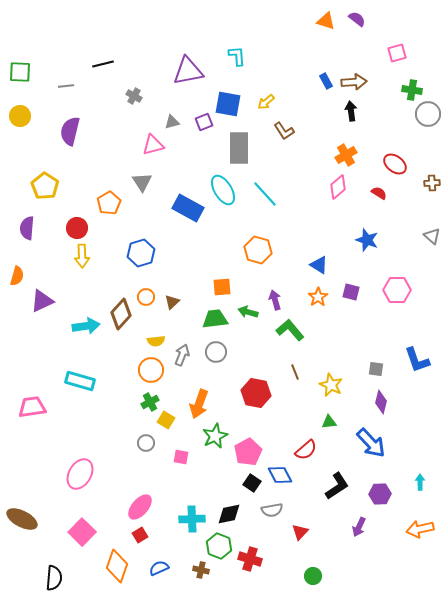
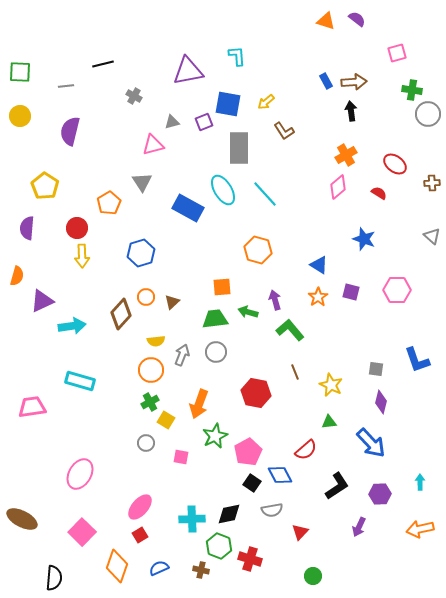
blue star at (367, 240): moved 3 px left, 1 px up
cyan arrow at (86, 326): moved 14 px left
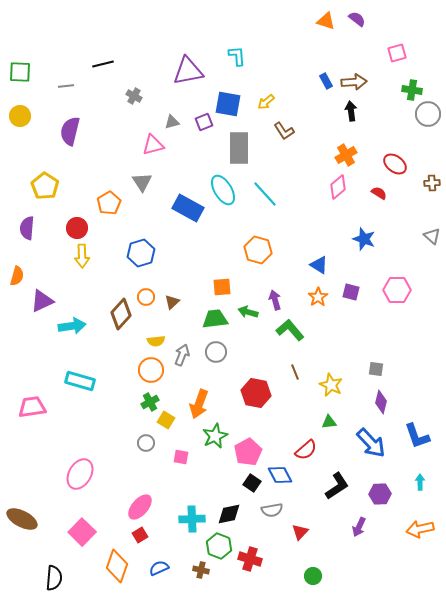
blue L-shape at (417, 360): moved 76 px down
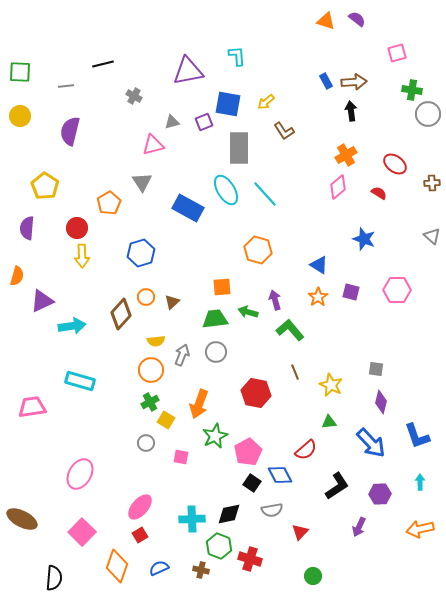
cyan ellipse at (223, 190): moved 3 px right
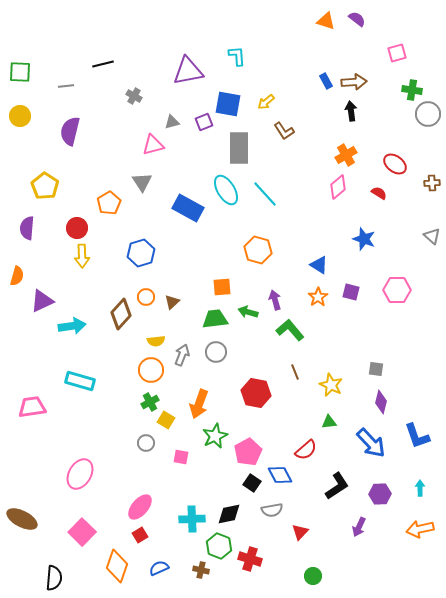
cyan arrow at (420, 482): moved 6 px down
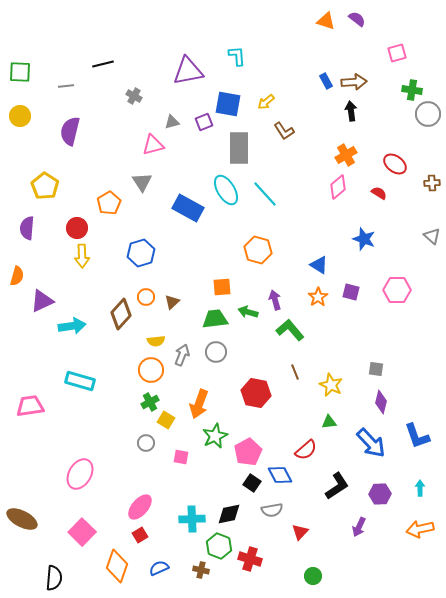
pink trapezoid at (32, 407): moved 2 px left, 1 px up
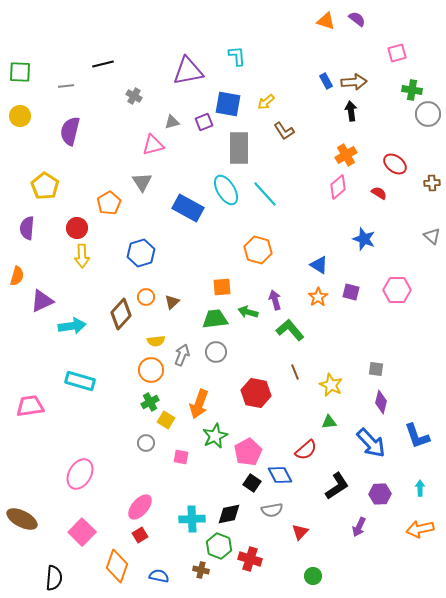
blue semicircle at (159, 568): moved 8 px down; rotated 36 degrees clockwise
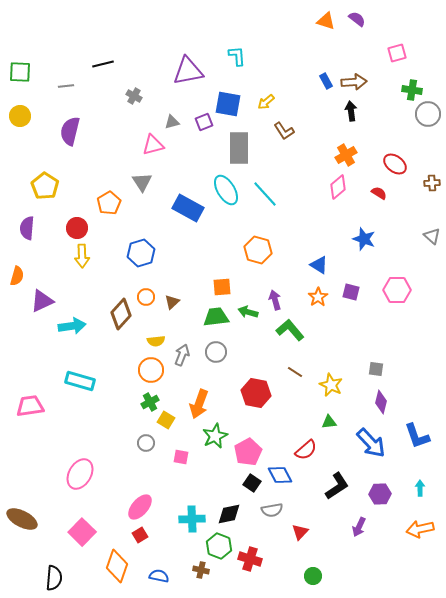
green trapezoid at (215, 319): moved 1 px right, 2 px up
brown line at (295, 372): rotated 35 degrees counterclockwise
